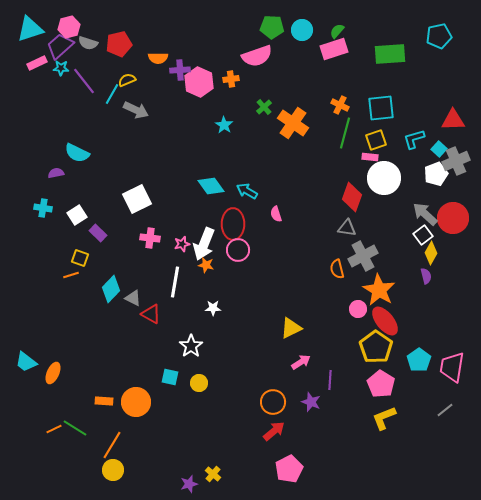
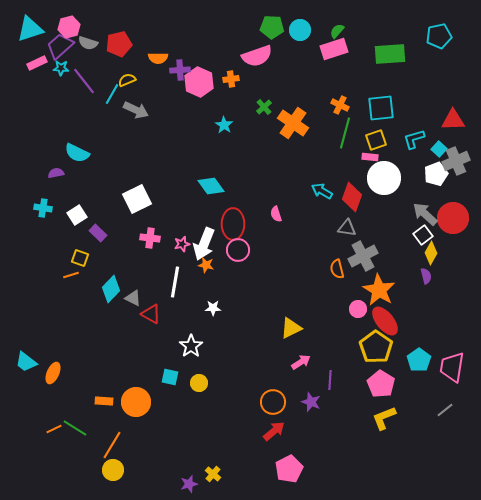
cyan circle at (302, 30): moved 2 px left
cyan arrow at (247, 191): moved 75 px right
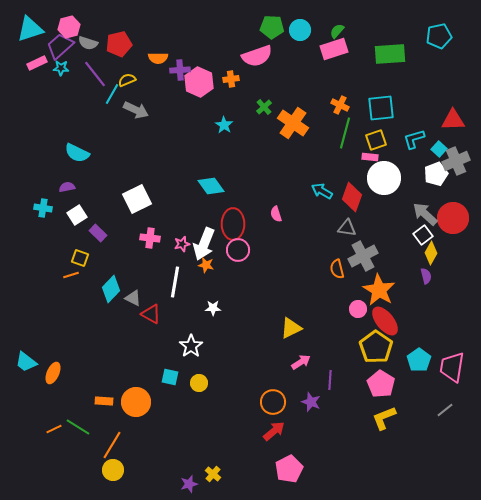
purple line at (84, 81): moved 11 px right, 7 px up
purple semicircle at (56, 173): moved 11 px right, 14 px down
green line at (75, 428): moved 3 px right, 1 px up
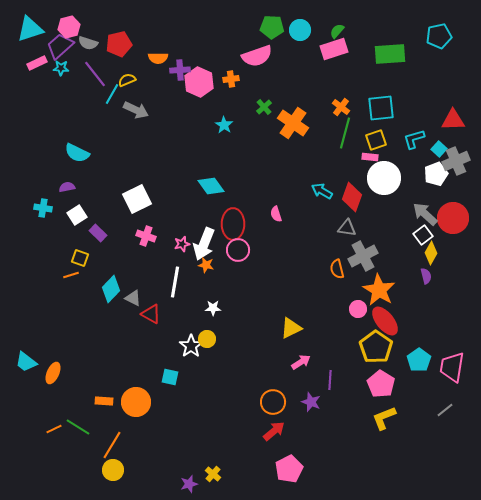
orange cross at (340, 105): moved 1 px right, 2 px down; rotated 12 degrees clockwise
pink cross at (150, 238): moved 4 px left, 2 px up; rotated 12 degrees clockwise
yellow circle at (199, 383): moved 8 px right, 44 px up
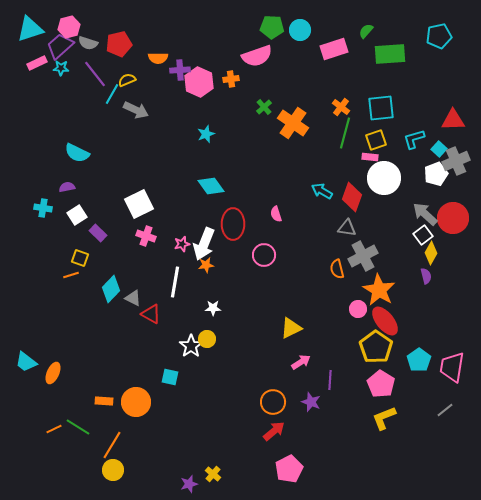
green semicircle at (337, 31): moved 29 px right
cyan star at (224, 125): moved 18 px left, 9 px down; rotated 18 degrees clockwise
white square at (137, 199): moved 2 px right, 5 px down
pink circle at (238, 250): moved 26 px right, 5 px down
orange star at (206, 265): rotated 21 degrees counterclockwise
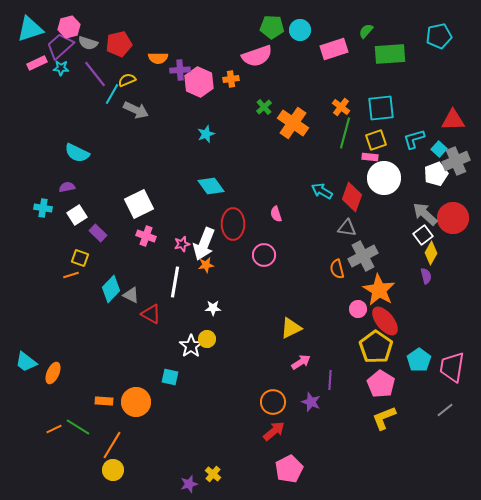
gray triangle at (133, 298): moved 2 px left, 3 px up
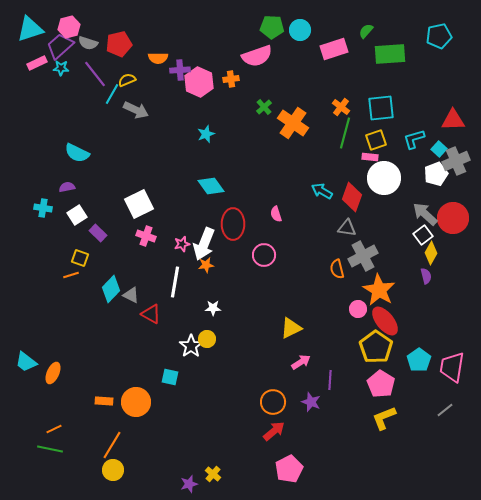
green line at (78, 427): moved 28 px left, 22 px down; rotated 20 degrees counterclockwise
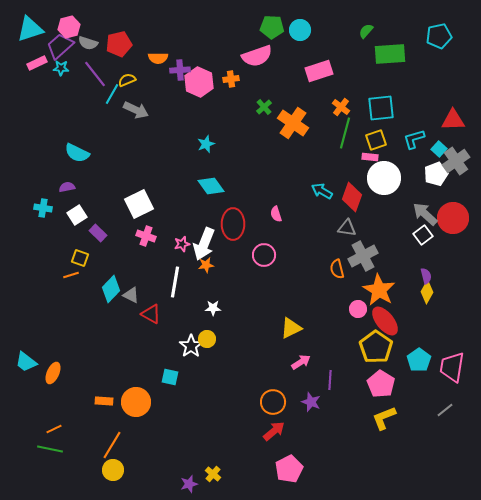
pink rectangle at (334, 49): moved 15 px left, 22 px down
cyan star at (206, 134): moved 10 px down
gray cross at (456, 161): rotated 12 degrees counterclockwise
yellow diamond at (431, 253): moved 4 px left, 39 px down
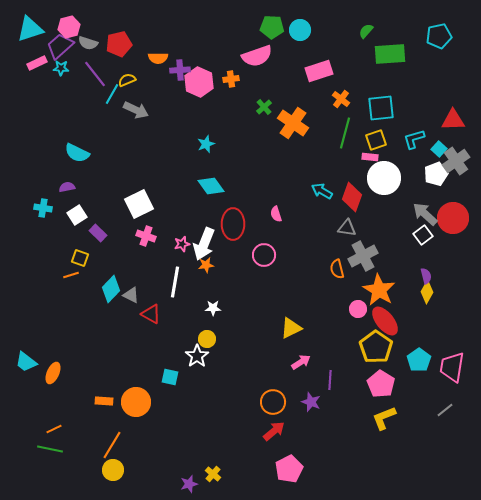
orange cross at (341, 107): moved 8 px up
white star at (191, 346): moved 6 px right, 10 px down
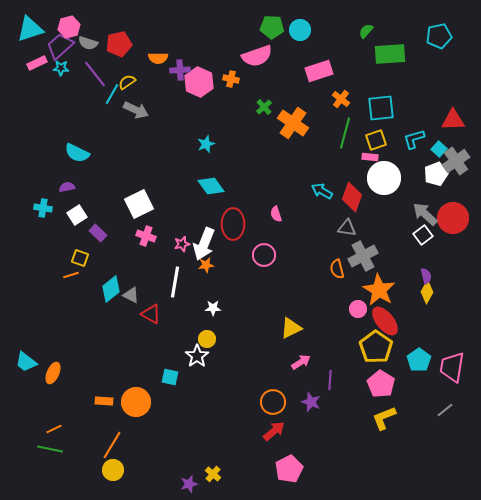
orange cross at (231, 79): rotated 21 degrees clockwise
yellow semicircle at (127, 80): moved 2 px down; rotated 12 degrees counterclockwise
cyan diamond at (111, 289): rotated 8 degrees clockwise
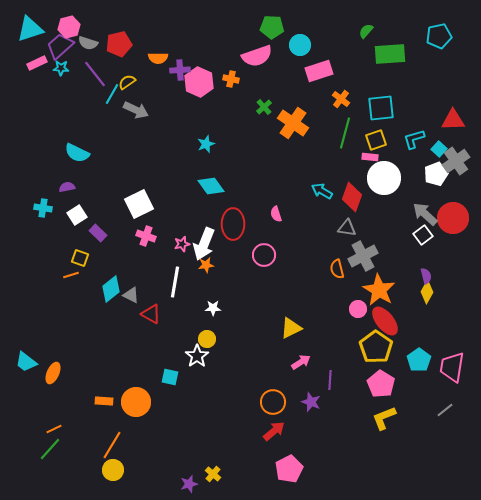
cyan circle at (300, 30): moved 15 px down
green line at (50, 449): rotated 60 degrees counterclockwise
